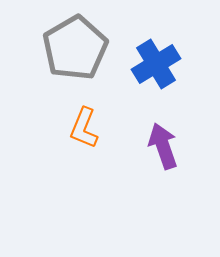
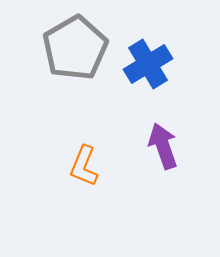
blue cross: moved 8 px left
orange L-shape: moved 38 px down
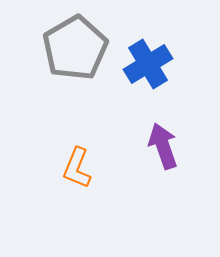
orange L-shape: moved 7 px left, 2 px down
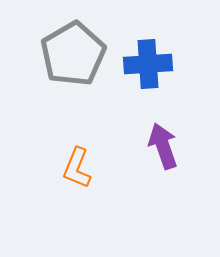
gray pentagon: moved 2 px left, 6 px down
blue cross: rotated 27 degrees clockwise
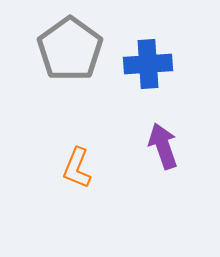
gray pentagon: moved 3 px left, 5 px up; rotated 6 degrees counterclockwise
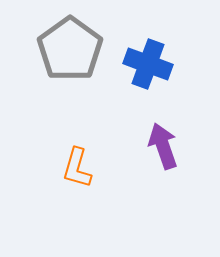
blue cross: rotated 24 degrees clockwise
orange L-shape: rotated 6 degrees counterclockwise
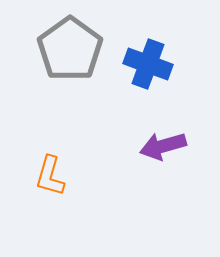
purple arrow: rotated 87 degrees counterclockwise
orange L-shape: moved 27 px left, 8 px down
